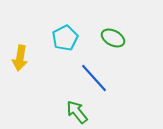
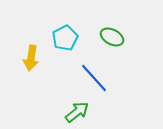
green ellipse: moved 1 px left, 1 px up
yellow arrow: moved 11 px right
green arrow: rotated 90 degrees clockwise
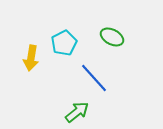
cyan pentagon: moved 1 px left, 5 px down
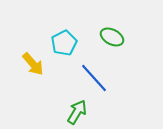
yellow arrow: moved 2 px right, 6 px down; rotated 50 degrees counterclockwise
green arrow: rotated 20 degrees counterclockwise
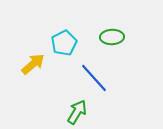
green ellipse: rotated 30 degrees counterclockwise
yellow arrow: rotated 90 degrees counterclockwise
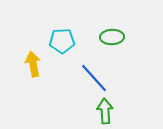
cyan pentagon: moved 2 px left, 2 px up; rotated 25 degrees clockwise
yellow arrow: rotated 60 degrees counterclockwise
green arrow: moved 28 px right, 1 px up; rotated 35 degrees counterclockwise
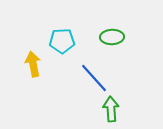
green arrow: moved 6 px right, 2 px up
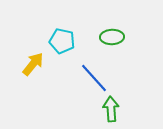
cyan pentagon: rotated 15 degrees clockwise
yellow arrow: rotated 50 degrees clockwise
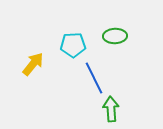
green ellipse: moved 3 px right, 1 px up
cyan pentagon: moved 11 px right, 4 px down; rotated 15 degrees counterclockwise
blue line: rotated 16 degrees clockwise
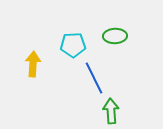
yellow arrow: rotated 35 degrees counterclockwise
green arrow: moved 2 px down
